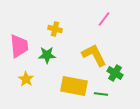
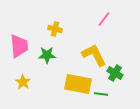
yellow star: moved 3 px left, 3 px down
yellow rectangle: moved 4 px right, 2 px up
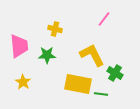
yellow L-shape: moved 2 px left
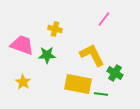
pink trapezoid: moved 3 px right, 1 px up; rotated 65 degrees counterclockwise
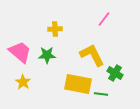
yellow cross: rotated 16 degrees counterclockwise
pink trapezoid: moved 2 px left, 7 px down; rotated 20 degrees clockwise
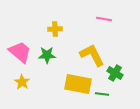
pink line: rotated 63 degrees clockwise
yellow star: moved 1 px left
green line: moved 1 px right
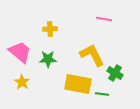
yellow cross: moved 5 px left
green star: moved 1 px right, 4 px down
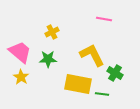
yellow cross: moved 2 px right, 3 px down; rotated 24 degrees counterclockwise
yellow star: moved 1 px left, 5 px up
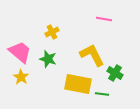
green star: rotated 18 degrees clockwise
